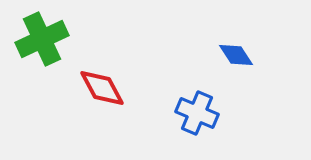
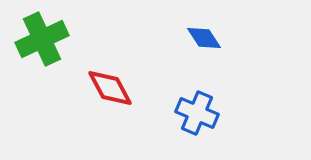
blue diamond: moved 32 px left, 17 px up
red diamond: moved 8 px right
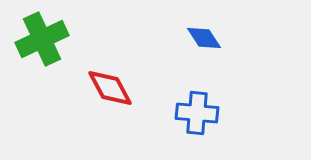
blue cross: rotated 18 degrees counterclockwise
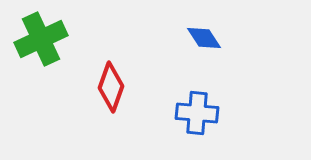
green cross: moved 1 px left
red diamond: moved 1 px right, 1 px up; rotated 48 degrees clockwise
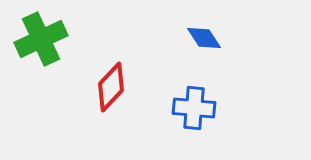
red diamond: rotated 24 degrees clockwise
blue cross: moved 3 px left, 5 px up
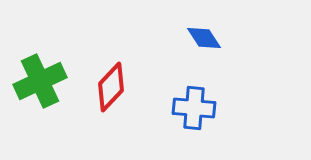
green cross: moved 1 px left, 42 px down
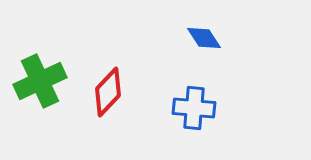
red diamond: moved 3 px left, 5 px down
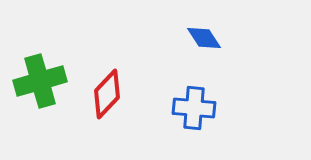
green cross: rotated 9 degrees clockwise
red diamond: moved 1 px left, 2 px down
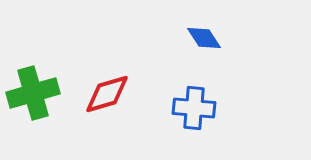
green cross: moved 7 px left, 12 px down
red diamond: rotated 30 degrees clockwise
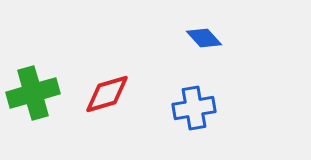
blue diamond: rotated 9 degrees counterclockwise
blue cross: rotated 15 degrees counterclockwise
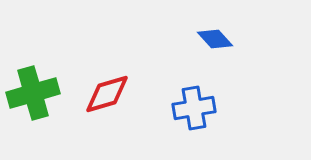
blue diamond: moved 11 px right, 1 px down
